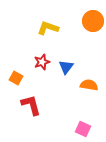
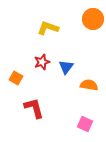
orange circle: moved 2 px up
red L-shape: moved 3 px right, 3 px down
pink square: moved 2 px right, 5 px up
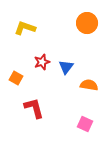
orange circle: moved 6 px left, 4 px down
yellow L-shape: moved 23 px left
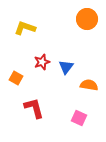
orange circle: moved 4 px up
pink square: moved 6 px left, 6 px up
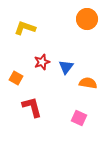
orange semicircle: moved 1 px left, 2 px up
red L-shape: moved 2 px left, 1 px up
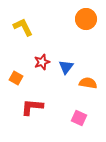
orange circle: moved 1 px left
yellow L-shape: moved 2 px left, 1 px up; rotated 45 degrees clockwise
red L-shape: rotated 70 degrees counterclockwise
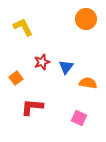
orange square: rotated 24 degrees clockwise
